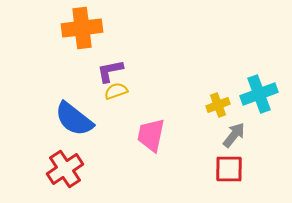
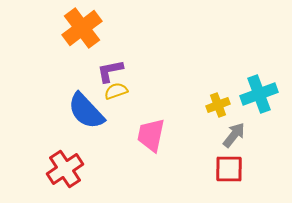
orange cross: rotated 30 degrees counterclockwise
blue semicircle: moved 12 px right, 8 px up; rotated 9 degrees clockwise
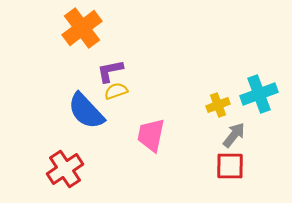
red square: moved 1 px right, 3 px up
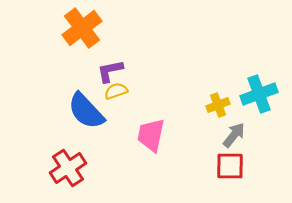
red cross: moved 3 px right, 1 px up
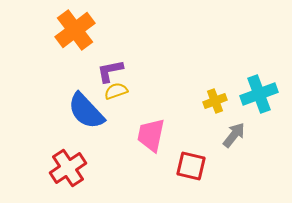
orange cross: moved 7 px left, 2 px down
yellow cross: moved 3 px left, 4 px up
red square: moved 39 px left; rotated 12 degrees clockwise
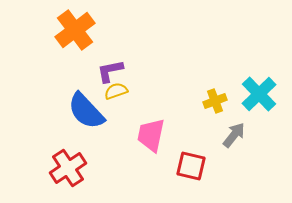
cyan cross: rotated 24 degrees counterclockwise
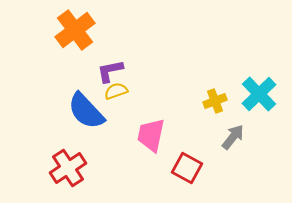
gray arrow: moved 1 px left, 2 px down
red square: moved 4 px left, 2 px down; rotated 16 degrees clockwise
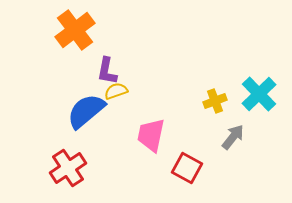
purple L-shape: moved 3 px left; rotated 68 degrees counterclockwise
blue semicircle: rotated 93 degrees clockwise
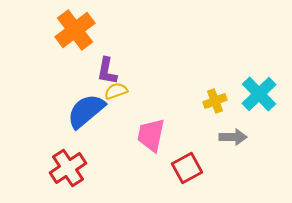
gray arrow: rotated 52 degrees clockwise
red square: rotated 32 degrees clockwise
